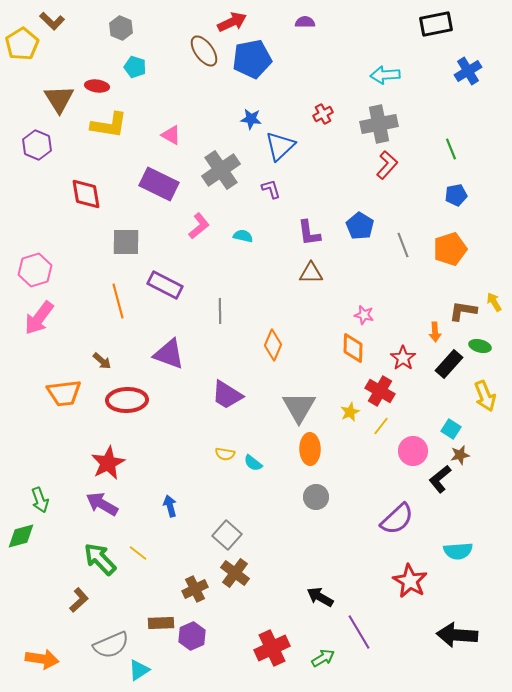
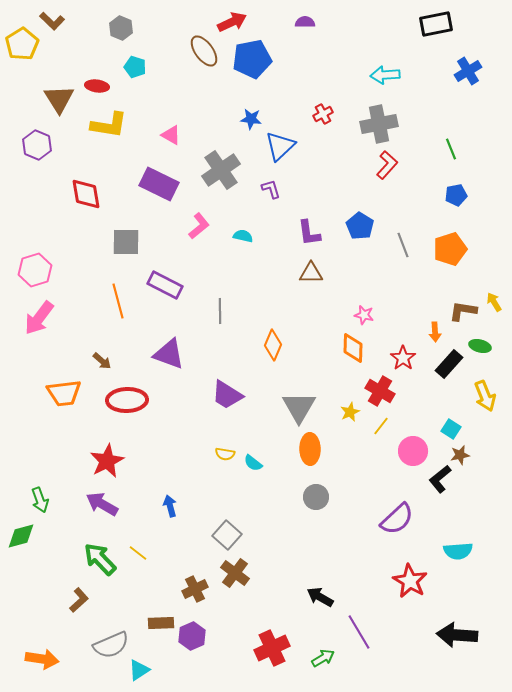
red star at (108, 463): moved 1 px left, 2 px up
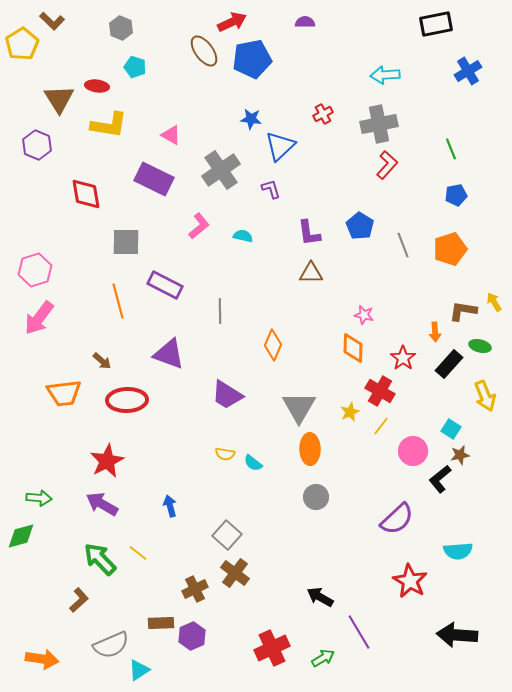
purple rectangle at (159, 184): moved 5 px left, 5 px up
green arrow at (40, 500): moved 1 px left, 2 px up; rotated 65 degrees counterclockwise
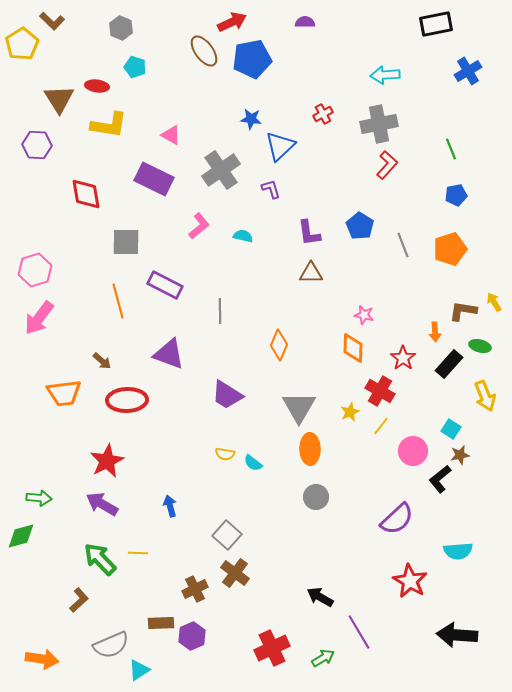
purple hexagon at (37, 145): rotated 20 degrees counterclockwise
orange diamond at (273, 345): moved 6 px right
yellow line at (138, 553): rotated 36 degrees counterclockwise
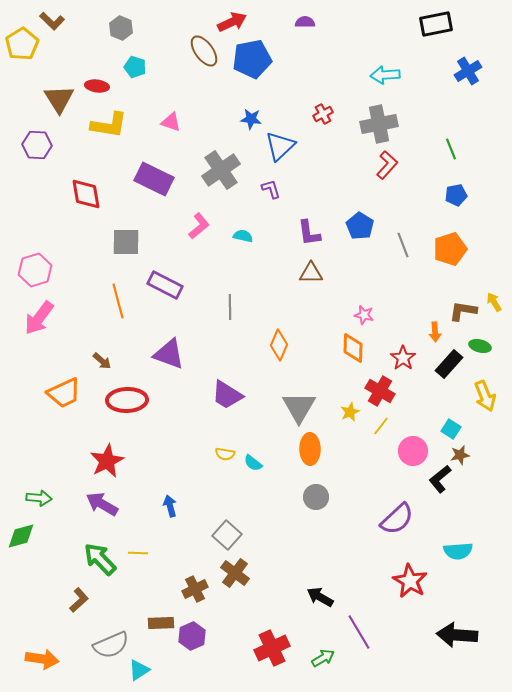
pink triangle at (171, 135): moved 13 px up; rotated 10 degrees counterclockwise
gray line at (220, 311): moved 10 px right, 4 px up
orange trapezoid at (64, 393): rotated 18 degrees counterclockwise
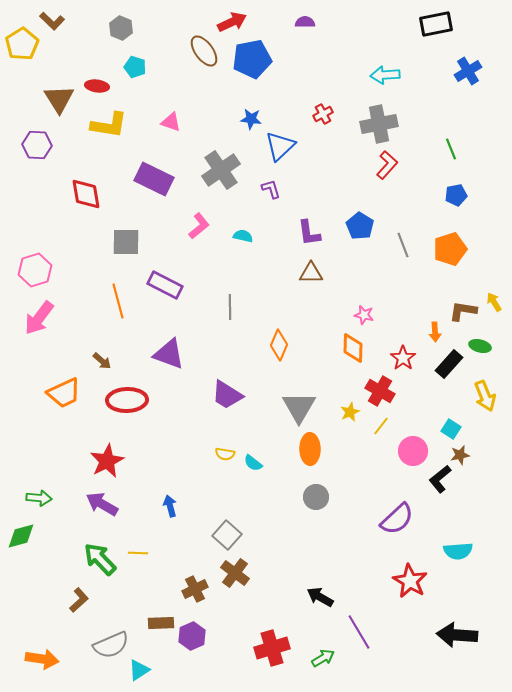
red cross at (272, 648): rotated 8 degrees clockwise
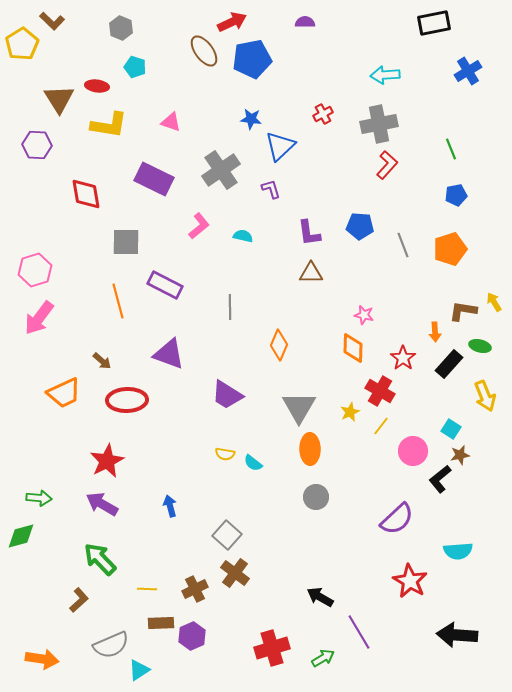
black rectangle at (436, 24): moved 2 px left, 1 px up
blue pentagon at (360, 226): rotated 28 degrees counterclockwise
yellow line at (138, 553): moved 9 px right, 36 px down
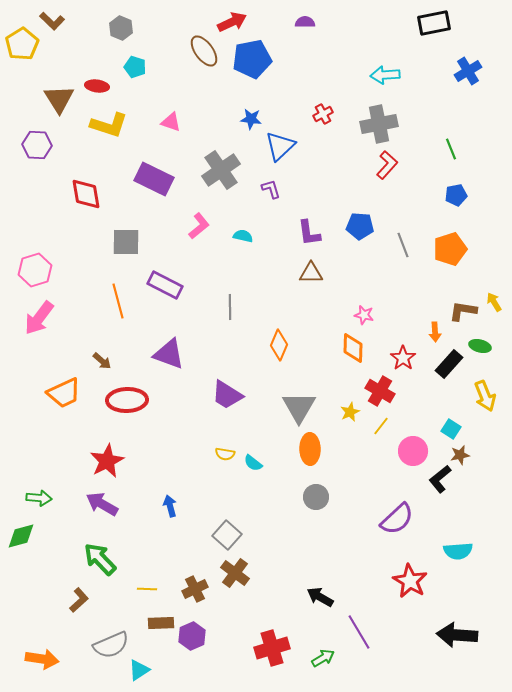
yellow L-shape at (109, 125): rotated 9 degrees clockwise
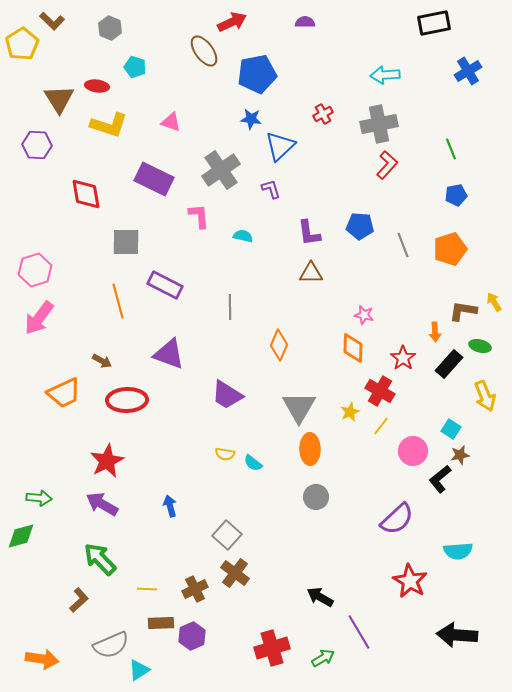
gray hexagon at (121, 28): moved 11 px left
blue pentagon at (252, 59): moved 5 px right, 15 px down
pink L-shape at (199, 226): moved 10 px up; rotated 56 degrees counterclockwise
brown arrow at (102, 361): rotated 12 degrees counterclockwise
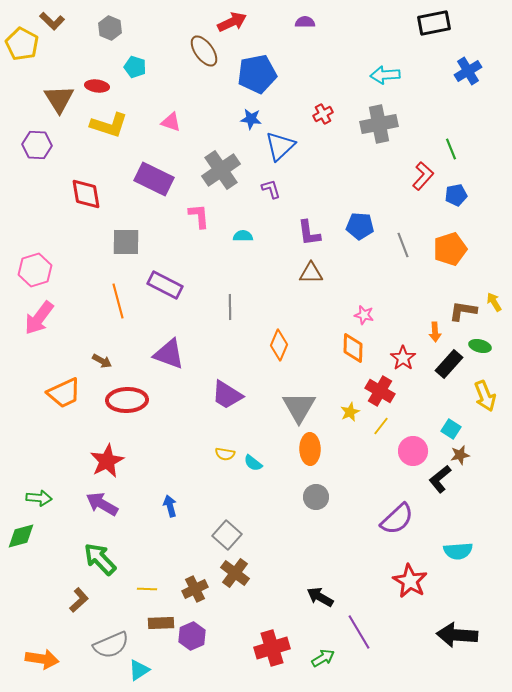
yellow pentagon at (22, 44): rotated 12 degrees counterclockwise
red L-shape at (387, 165): moved 36 px right, 11 px down
cyan semicircle at (243, 236): rotated 12 degrees counterclockwise
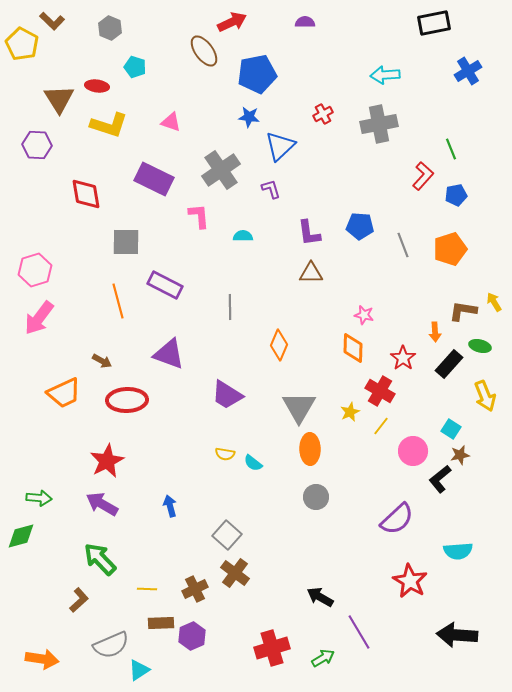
blue star at (251, 119): moved 2 px left, 2 px up
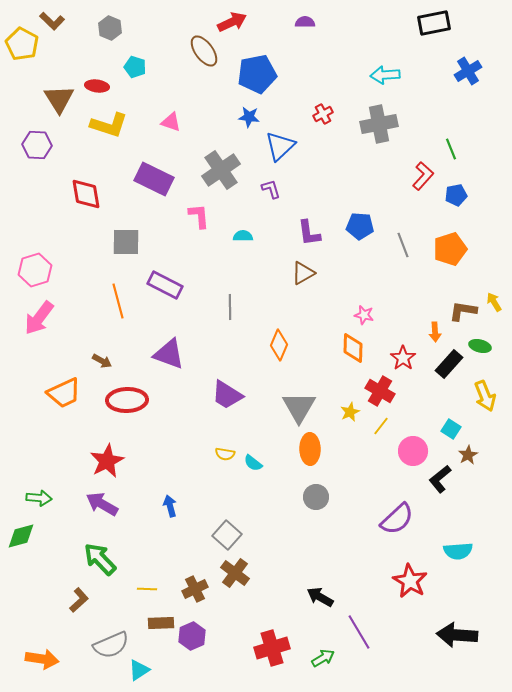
brown triangle at (311, 273): moved 8 px left; rotated 30 degrees counterclockwise
brown star at (460, 455): moved 8 px right; rotated 18 degrees counterclockwise
